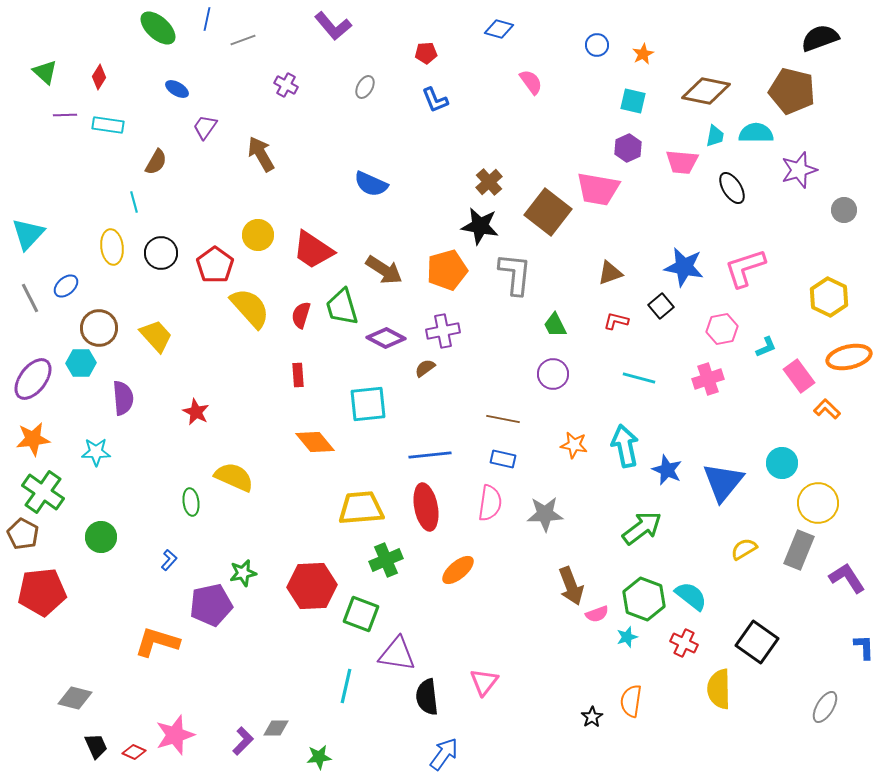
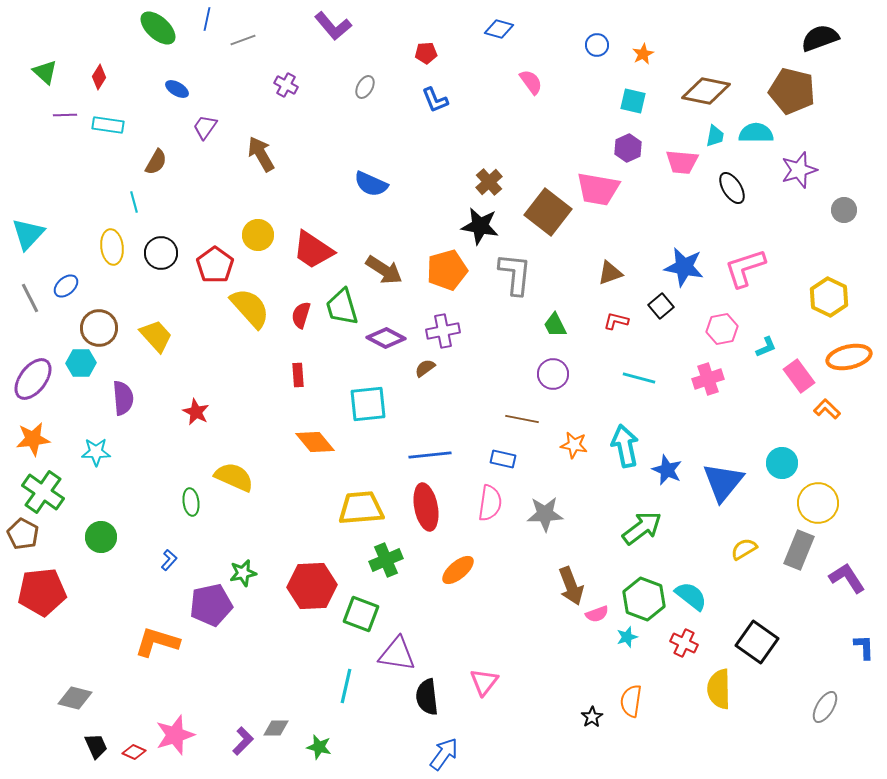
brown line at (503, 419): moved 19 px right
green star at (319, 757): moved 10 px up; rotated 20 degrees clockwise
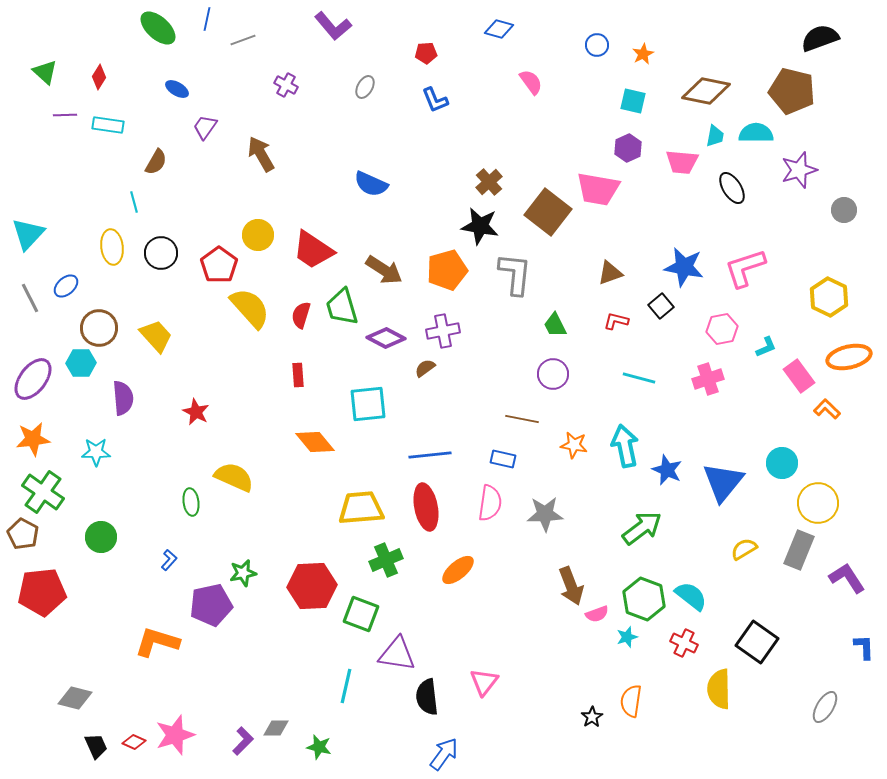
red pentagon at (215, 265): moved 4 px right
red diamond at (134, 752): moved 10 px up
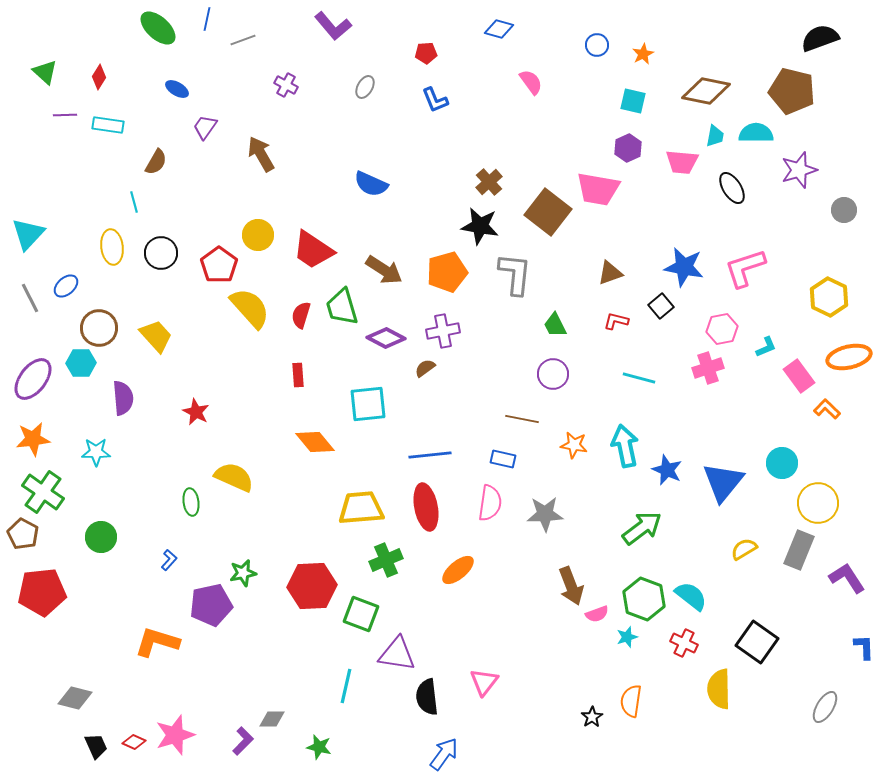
orange pentagon at (447, 270): moved 2 px down
pink cross at (708, 379): moved 11 px up
gray diamond at (276, 728): moved 4 px left, 9 px up
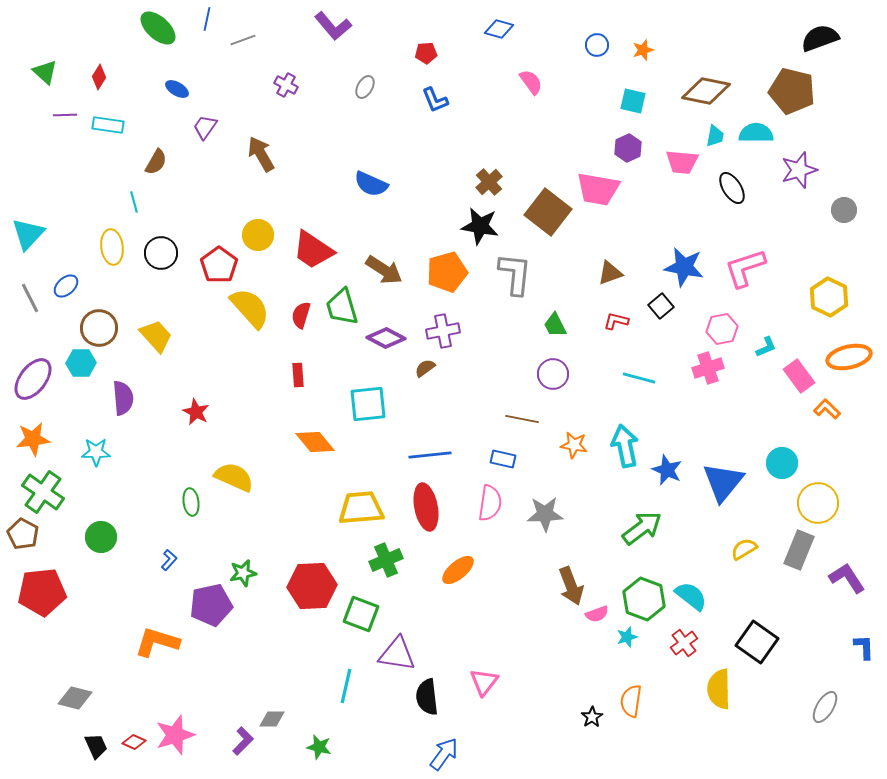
orange star at (643, 54): moved 4 px up; rotated 10 degrees clockwise
red cross at (684, 643): rotated 28 degrees clockwise
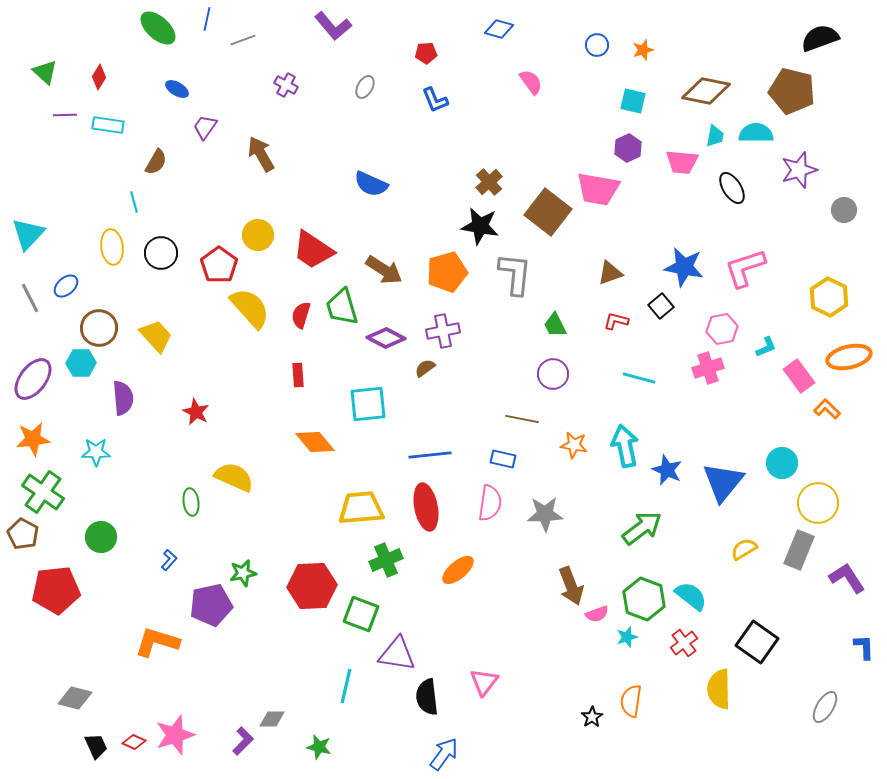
red pentagon at (42, 592): moved 14 px right, 2 px up
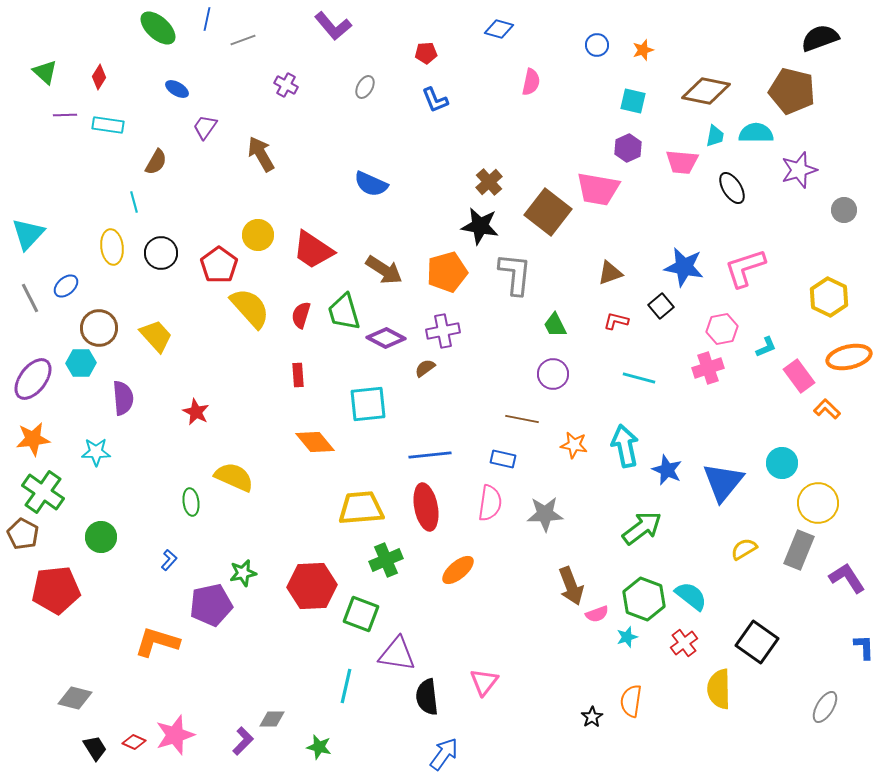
pink semicircle at (531, 82): rotated 48 degrees clockwise
green trapezoid at (342, 307): moved 2 px right, 5 px down
black trapezoid at (96, 746): moved 1 px left, 2 px down; rotated 8 degrees counterclockwise
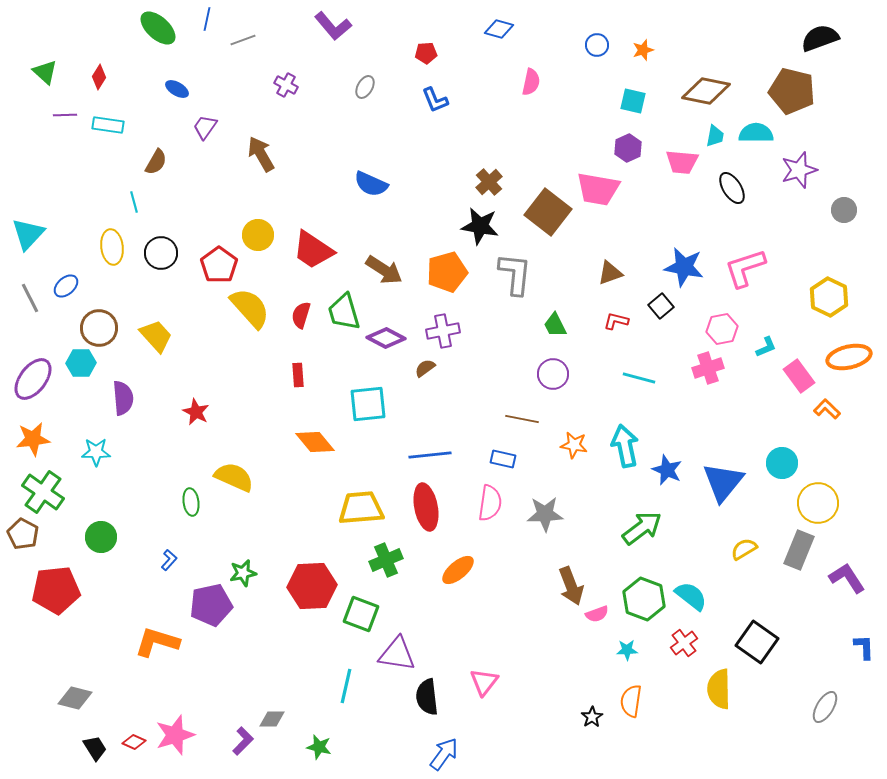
cyan star at (627, 637): moved 13 px down; rotated 15 degrees clockwise
